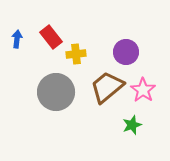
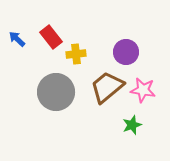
blue arrow: rotated 54 degrees counterclockwise
pink star: rotated 25 degrees counterclockwise
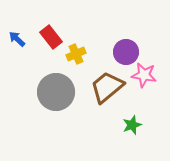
yellow cross: rotated 18 degrees counterclockwise
pink star: moved 1 px right, 15 px up
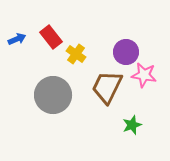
blue arrow: rotated 114 degrees clockwise
yellow cross: rotated 30 degrees counterclockwise
brown trapezoid: rotated 24 degrees counterclockwise
gray circle: moved 3 px left, 3 px down
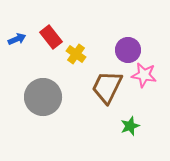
purple circle: moved 2 px right, 2 px up
gray circle: moved 10 px left, 2 px down
green star: moved 2 px left, 1 px down
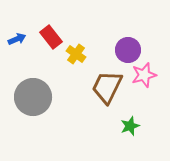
pink star: rotated 25 degrees counterclockwise
gray circle: moved 10 px left
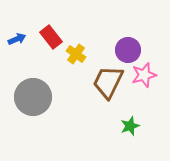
brown trapezoid: moved 1 px right, 5 px up
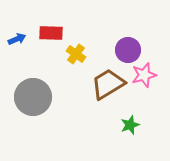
red rectangle: moved 4 px up; rotated 50 degrees counterclockwise
brown trapezoid: moved 2 px down; rotated 33 degrees clockwise
green star: moved 1 px up
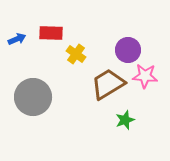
pink star: moved 1 px right, 1 px down; rotated 20 degrees clockwise
green star: moved 5 px left, 5 px up
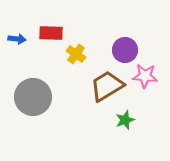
blue arrow: rotated 30 degrees clockwise
purple circle: moved 3 px left
brown trapezoid: moved 1 px left, 2 px down
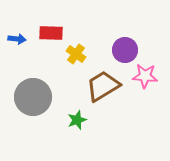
brown trapezoid: moved 4 px left
green star: moved 48 px left
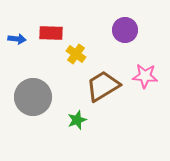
purple circle: moved 20 px up
